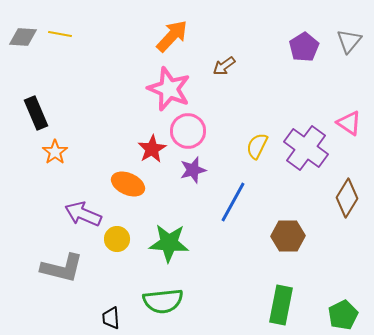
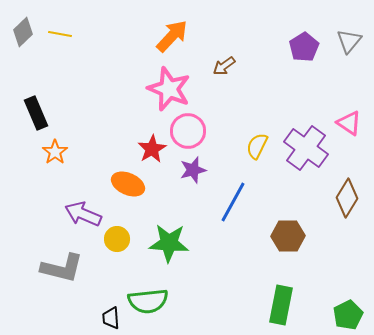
gray diamond: moved 5 px up; rotated 48 degrees counterclockwise
green semicircle: moved 15 px left
green pentagon: moved 5 px right
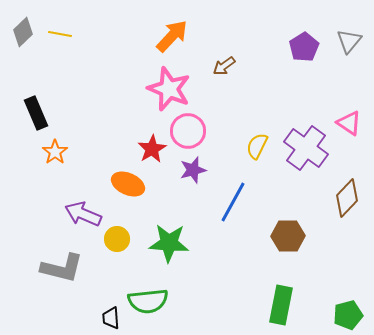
brown diamond: rotated 12 degrees clockwise
green pentagon: rotated 12 degrees clockwise
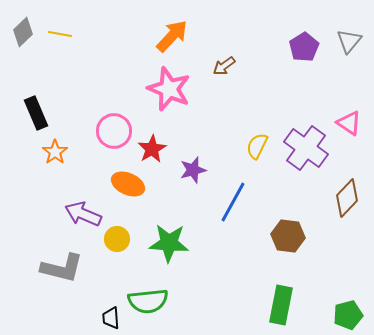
pink circle: moved 74 px left
brown hexagon: rotated 8 degrees clockwise
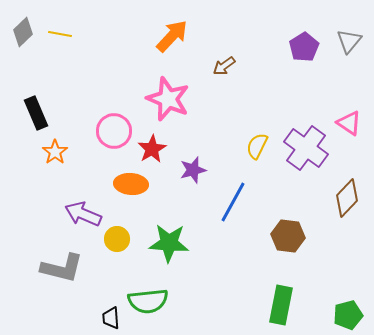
pink star: moved 1 px left, 10 px down
orange ellipse: moved 3 px right; rotated 20 degrees counterclockwise
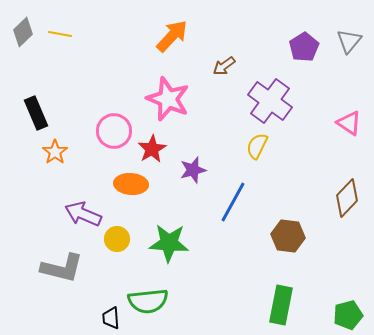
purple cross: moved 36 px left, 47 px up
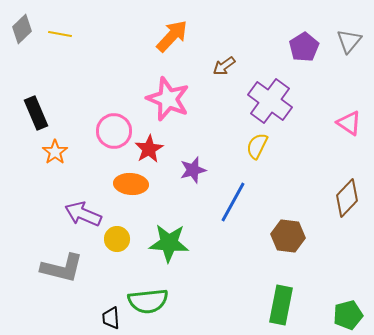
gray diamond: moved 1 px left, 3 px up
red star: moved 3 px left
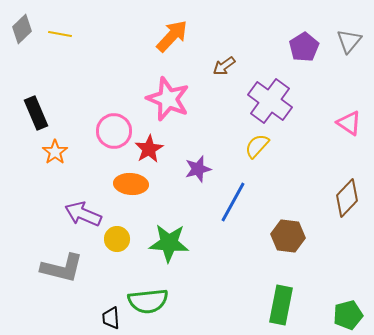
yellow semicircle: rotated 16 degrees clockwise
purple star: moved 5 px right, 1 px up
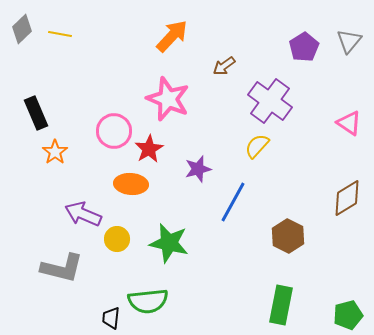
brown diamond: rotated 15 degrees clockwise
brown hexagon: rotated 20 degrees clockwise
green star: rotated 9 degrees clockwise
black trapezoid: rotated 10 degrees clockwise
